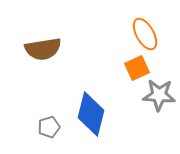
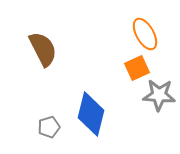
brown semicircle: rotated 108 degrees counterclockwise
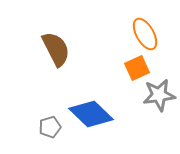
brown semicircle: moved 13 px right
gray star: rotated 12 degrees counterclockwise
blue diamond: rotated 60 degrees counterclockwise
gray pentagon: moved 1 px right
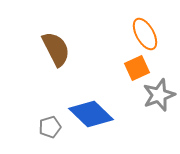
gray star: rotated 12 degrees counterclockwise
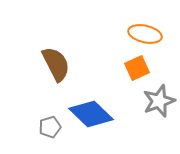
orange ellipse: rotated 48 degrees counterclockwise
brown semicircle: moved 15 px down
gray star: moved 6 px down
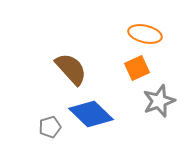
brown semicircle: moved 15 px right, 5 px down; rotated 15 degrees counterclockwise
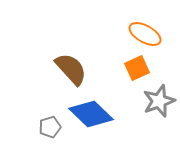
orange ellipse: rotated 16 degrees clockwise
